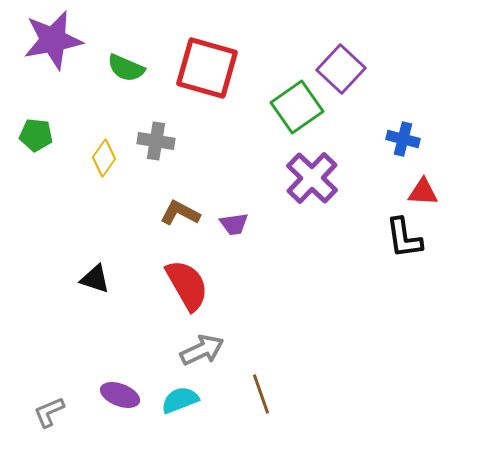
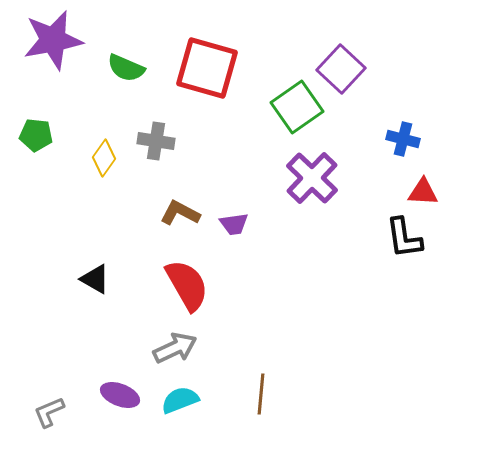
black triangle: rotated 12 degrees clockwise
gray arrow: moved 27 px left, 2 px up
brown line: rotated 24 degrees clockwise
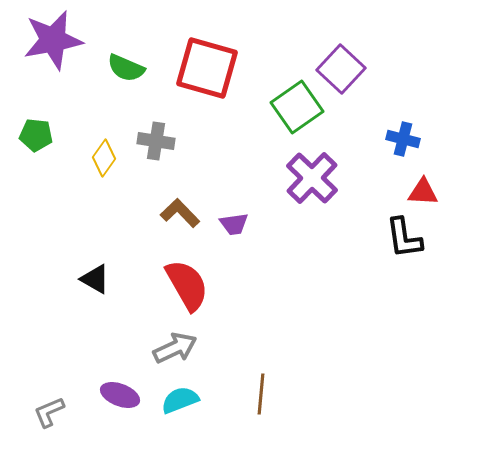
brown L-shape: rotated 18 degrees clockwise
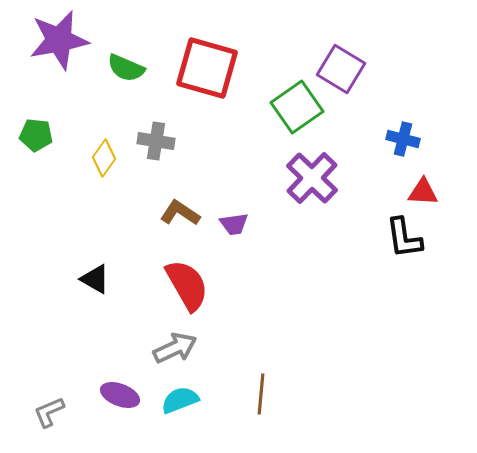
purple star: moved 6 px right
purple square: rotated 12 degrees counterclockwise
brown L-shape: rotated 12 degrees counterclockwise
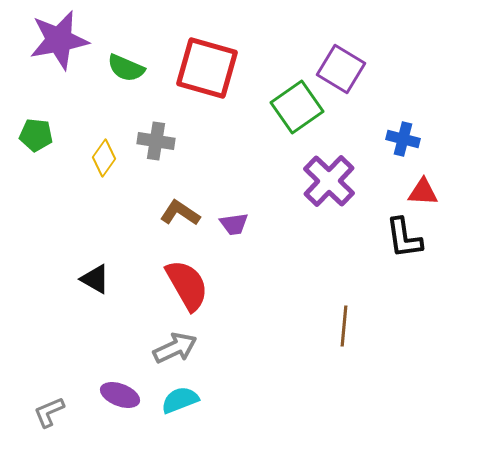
purple cross: moved 17 px right, 3 px down
brown line: moved 83 px right, 68 px up
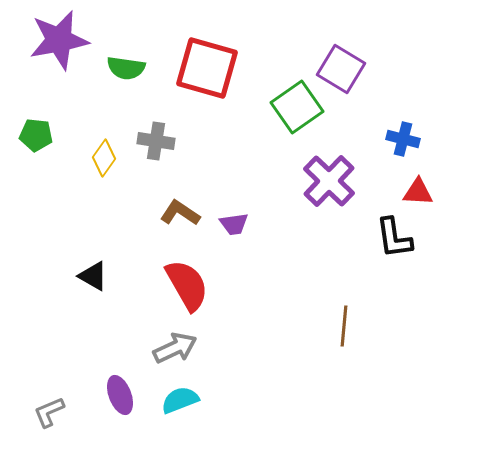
green semicircle: rotated 15 degrees counterclockwise
red triangle: moved 5 px left
black L-shape: moved 10 px left
black triangle: moved 2 px left, 3 px up
purple ellipse: rotated 48 degrees clockwise
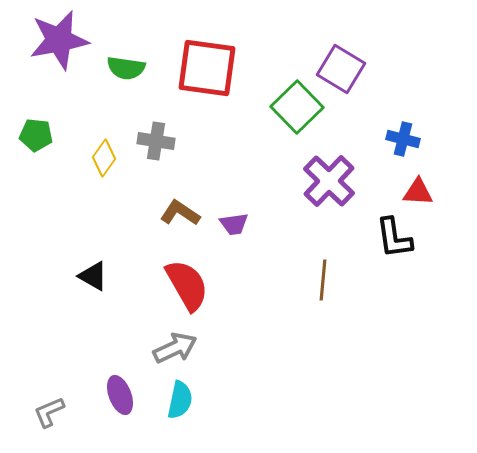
red square: rotated 8 degrees counterclockwise
green square: rotated 9 degrees counterclockwise
brown line: moved 21 px left, 46 px up
cyan semicircle: rotated 123 degrees clockwise
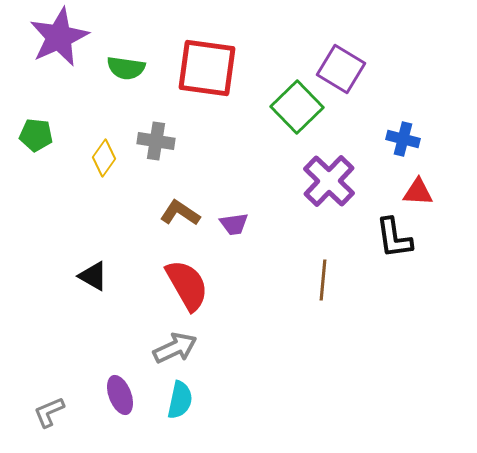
purple star: moved 3 px up; rotated 14 degrees counterclockwise
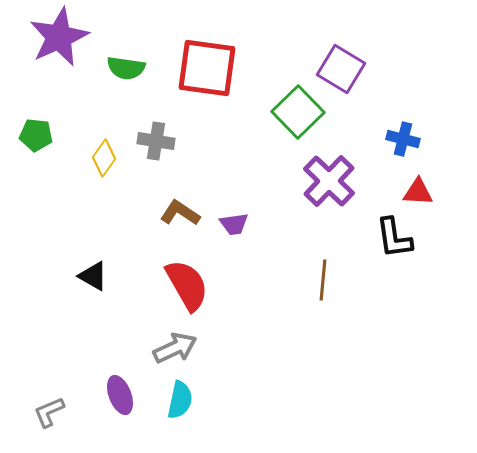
green square: moved 1 px right, 5 px down
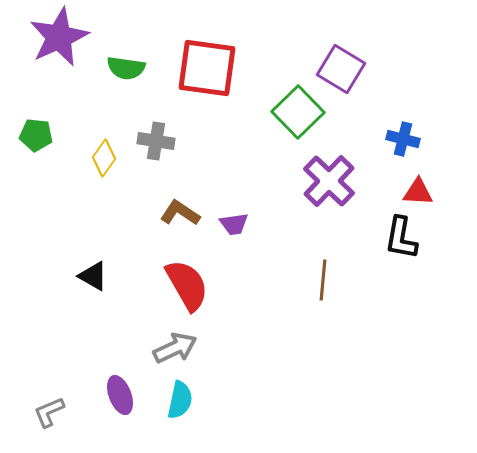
black L-shape: moved 7 px right; rotated 18 degrees clockwise
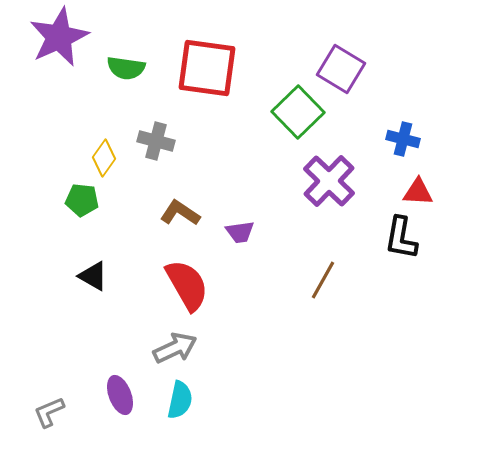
green pentagon: moved 46 px right, 65 px down
gray cross: rotated 6 degrees clockwise
purple trapezoid: moved 6 px right, 8 px down
brown line: rotated 24 degrees clockwise
